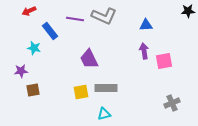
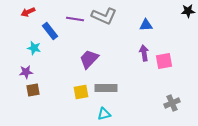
red arrow: moved 1 px left, 1 px down
purple arrow: moved 2 px down
purple trapezoid: rotated 70 degrees clockwise
purple star: moved 5 px right, 1 px down
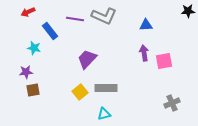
purple trapezoid: moved 2 px left
yellow square: moved 1 px left; rotated 28 degrees counterclockwise
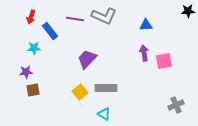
red arrow: moved 3 px right, 5 px down; rotated 48 degrees counterclockwise
cyan star: rotated 16 degrees counterclockwise
gray cross: moved 4 px right, 2 px down
cyan triangle: rotated 48 degrees clockwise
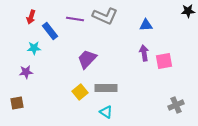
gray L-shape: moved 1 px right
brown square: moved 16 px left, 13 px down
cyan triangle: moved 2 px right, 2 px up
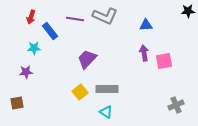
gray rectangle: moved 1 px right, 1 px down
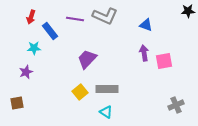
blue triangle: rotated 24 degrees clockwise
purple star: rotated 16 degrees counterclockwise
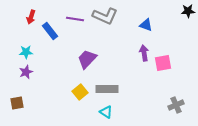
cyan star: moved 8 px left, 4 px down
pink square: moved 1 px left, 2 px down
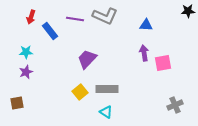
blue triangle: rotated 16 degrees counterclockwise
gray cross: moved 1 px left
